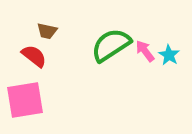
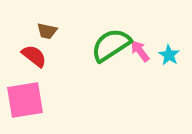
pink arrow: moved 5 px left
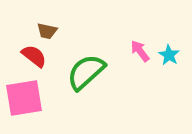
green semicircle: moved 25 px left, 27 px down; rotated 9 degrees counterclockwise
pink square: moved 1 px left, 2 px up
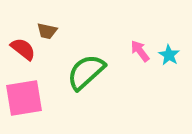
red semicircle: moved 11 px left, 7 px up
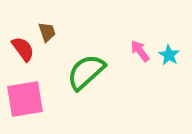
brown trapezoid: moved 1 px down; rotated 120 degrees counterclockwise
red semicircle: rotated 16 degrees clockwise
pink square: moved 1 px right, 1 px down
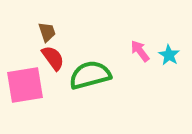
red semicircle: moved 30 px right, 9 px down
green semicircle: moved 4 px right, 3 px down; rotated 27 degrees clockwise
pink square: moved 14 px up
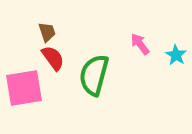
pink arrow: moved 7 px up
cyan star: moved 7 px right
green semicircle: moved 4 px right; rotated 60 degrees counterclockwise
pink square: moved 1 px left, 3 px down
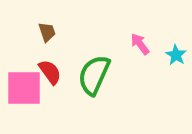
red semicircle: moved 3 px left, 14 px down
green semicircle: rotated 9 degrees clockwise
pink square: rotated 9 degrees clockwise
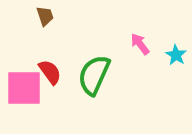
brown trapezoid: moved 2 px left, 16 px up
